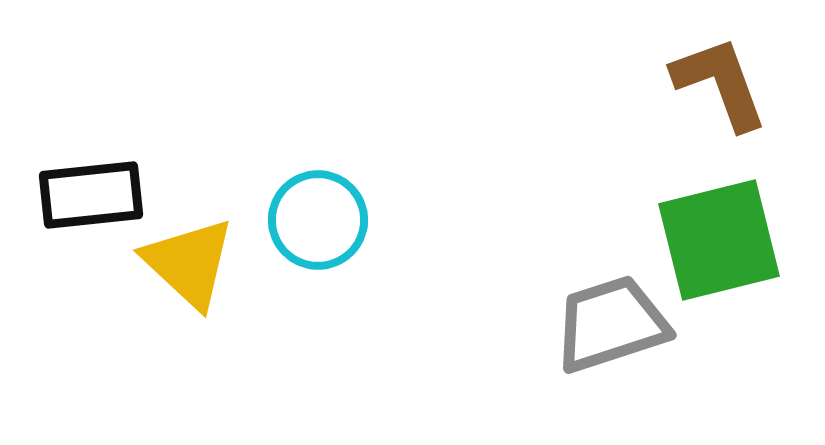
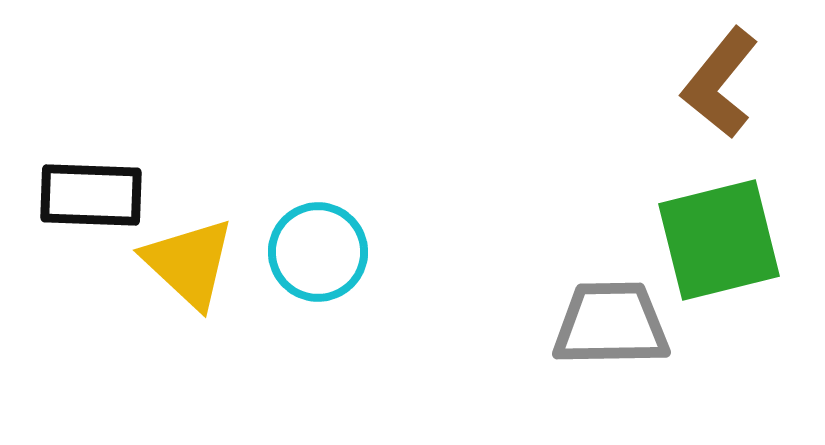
brown L-shape: rotated 121 degrees counterclockwise
black rectangle: rotated 8 degrees clockwise
cyan circle: moved 32 px down
gray trapezoid: rotated 17 degrees clockwise
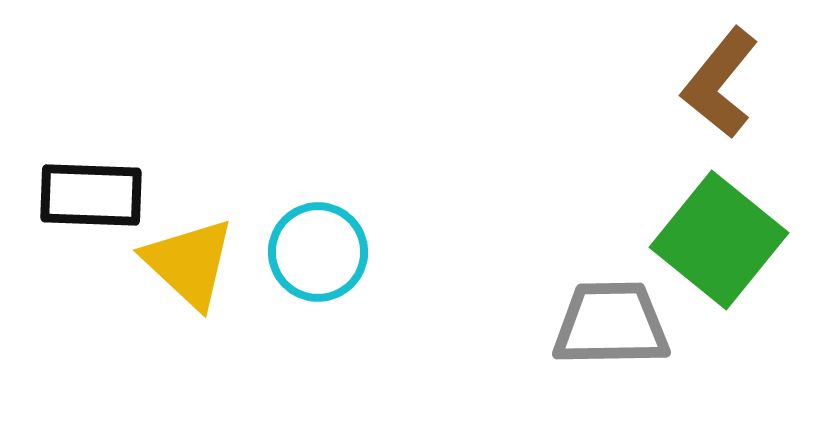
green square: rotated 37 degrees counterclockwise
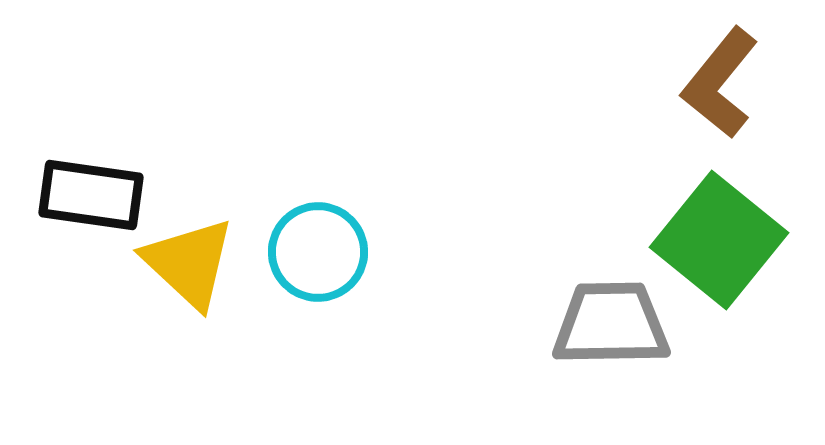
black rectangle: rotated 6 degrees clockwise
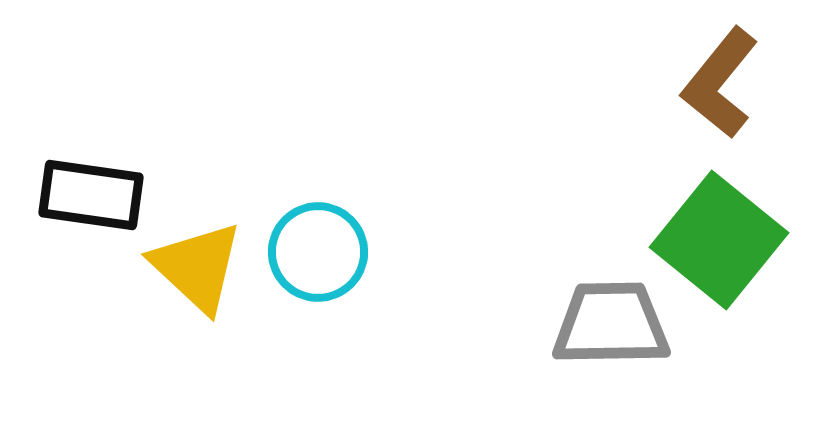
yellow triangle: moved 8 px right, 4 px down
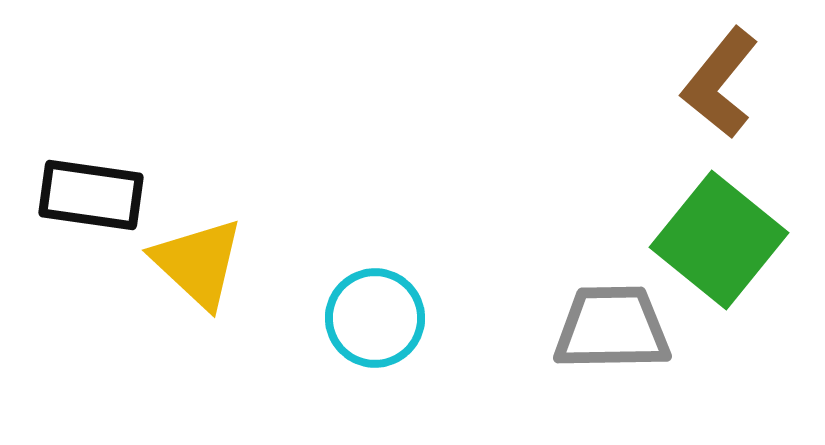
cyan circle: moved 57 px right, 66 px down
yellow triangle: moved 1 px right, 4 px up
gray trapezoid: moved 1 px right, 4 px down
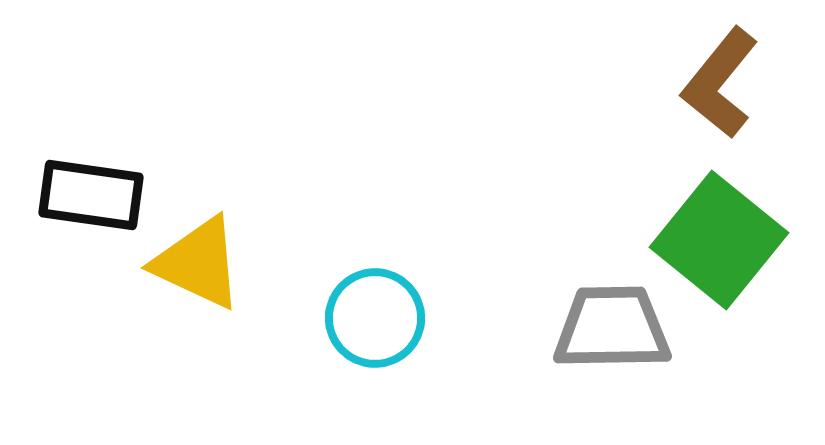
yellow triangle: rotated 18 degrees counterclockwise
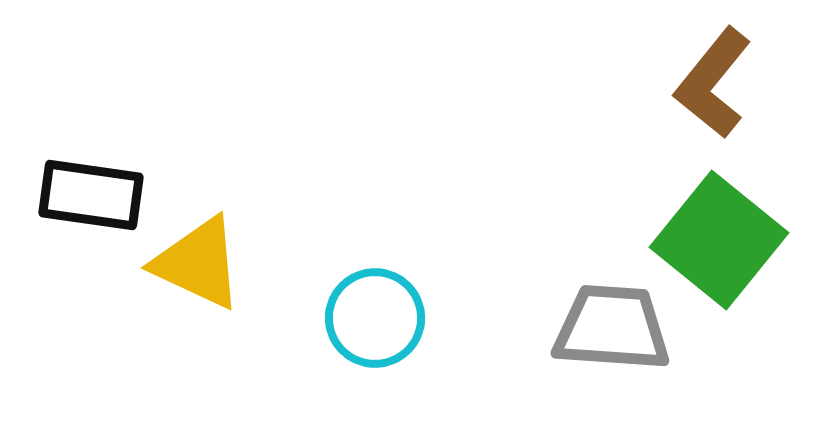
brown L-shape: moved 7 px left
gray trapezoid: rotated 5 degrees clockwise
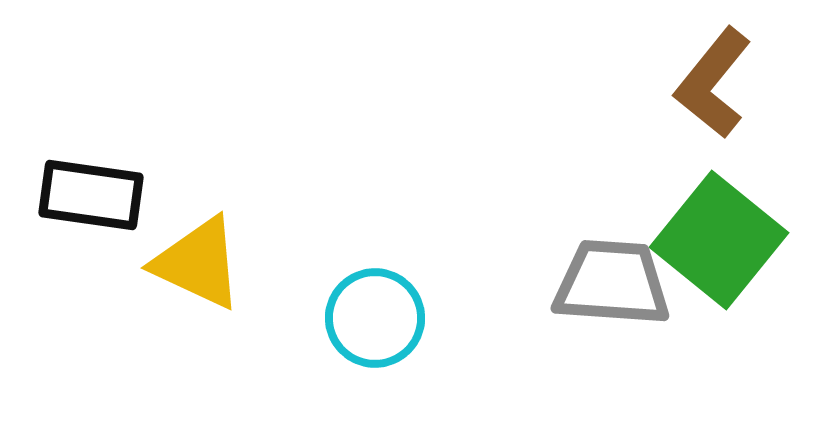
gray trapezoid: moved 45 px up
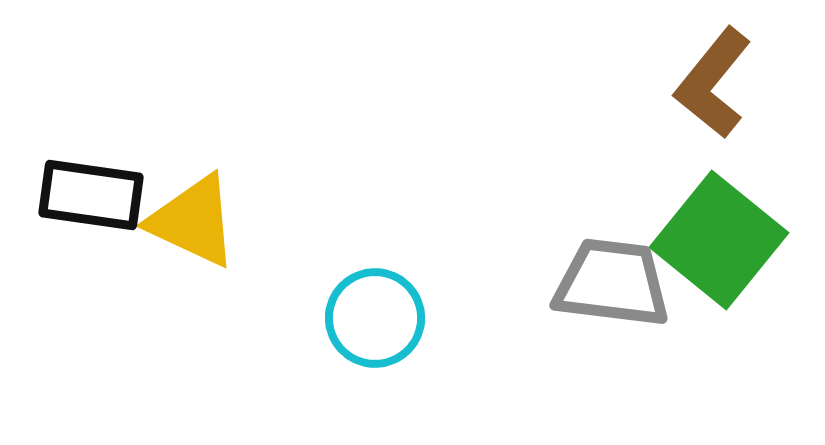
yellow triangle: moved 5 px left, 42 px up
gray trapezoid: rotated 3 degrees clockwise
